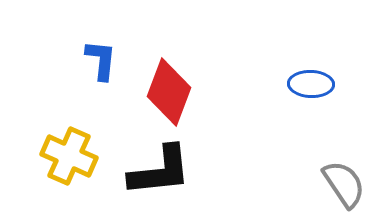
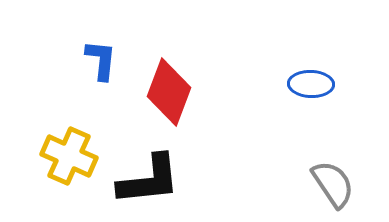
black L-shape: moved 11 px left, 9 px down
gray semicircle: moved 11 px left
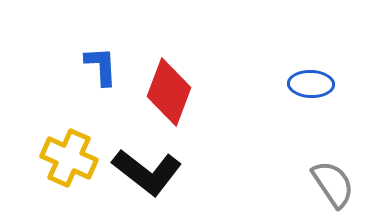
blue L-shape: moved 6 px down; rotated 9 degrees counterclockwise
yellow cross: moved 2 px down
black L-shape: moved 2 px left, 8 px up; rotated 44 degrees clockwise
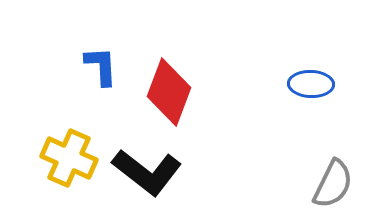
gray semicircle: rotated 60 degrees clockwise
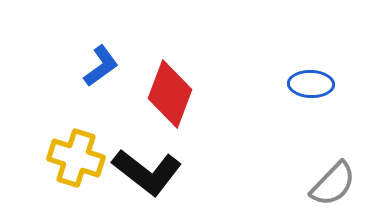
blue L-shape: rotated 57 degrees clockwise
red diamond: moved 1 px right, 2 px down
yellow cross: moved 7 px right; rotated 6 degrees counterclockwise
gray semicircle: rotated 18 degrees clockwise
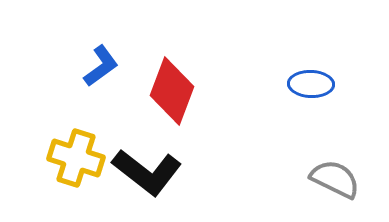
red diamond: moved 2 px right, 3 px up
gray semicircle: moved 2 px right, 5 px up; rotated 108 degrees counterclockwise
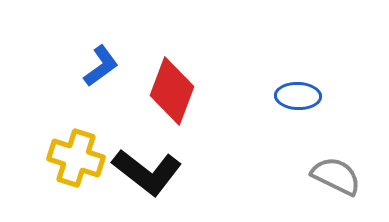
blue ellipse: moved 13 px left, 12 px down
gray semicircle: moved 1 px right, 3 px up
